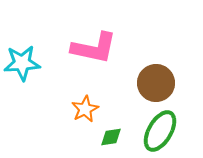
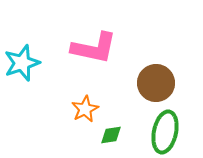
cyan star: rotated 15 degrees counterclockwise
green ellipse: moved 5 px right, 1 px down; rotated 18 degrees counterclockwise
green diamond: moved 2 px up
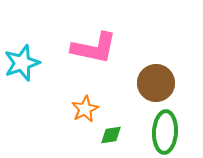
green ellipse: rotated 9 degrees counterclockwise
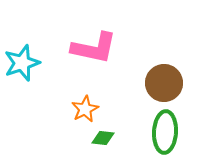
brown circle: moved 8 px right
green diamond: moved 8 px left, 3 px down; rotated 15 degrees clockwise
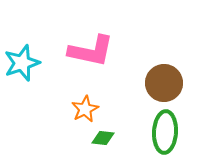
pink L-shape: moved 3 px left, 3 px down
